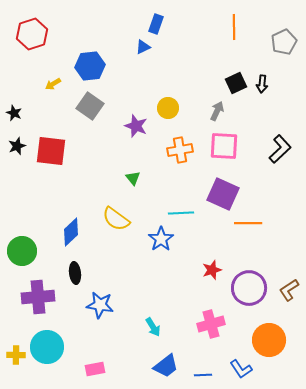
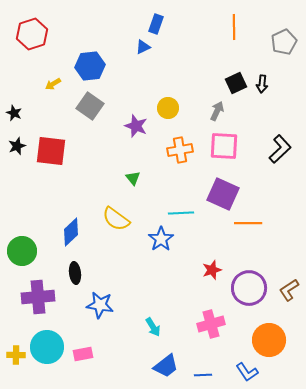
pink rectangle at (95, 369): moved 12 px left, 15 px up
blue L-shape at (241, 369): moved 6 px right, 3 px down
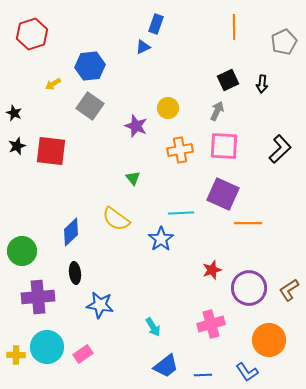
black square at (236, 83): moved 8 px left, 3 px up
pink rectangle at (83, 354): rotated 24 degrees counterclockwise
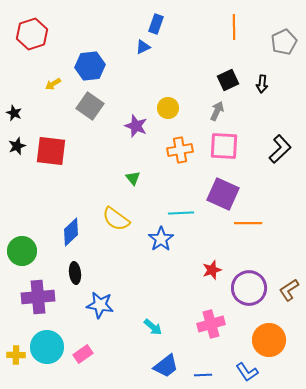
cyan arrow at (153, 327): rotated 18 degrees counterclockwise
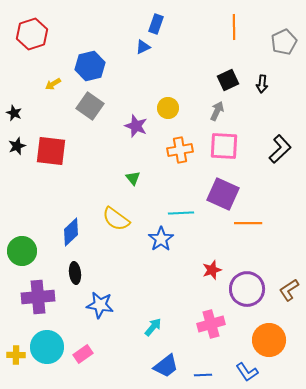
blue hexagon at (90, 66): rotated 8 degrees counterclockwise
purple circle at (249, 288): moved 2 px left, 1 px down
cyan arrow at (153, 327): rotated 90 degrees counterclockwise
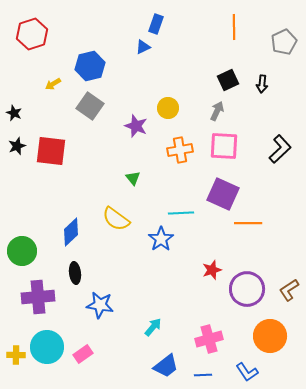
pink cross at (211, 324): moved 2 px left, 15 px down
orange circle at (269, 340): moved 1 px right, 4 px up
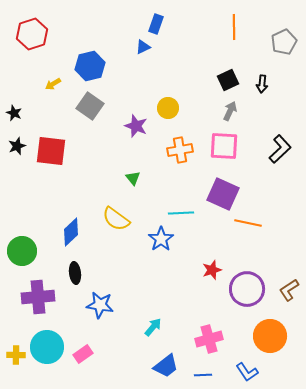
gray arrow at (217, 111): moved 13 px right
orange line at (248, 223): rotated 12 degrees clockwise
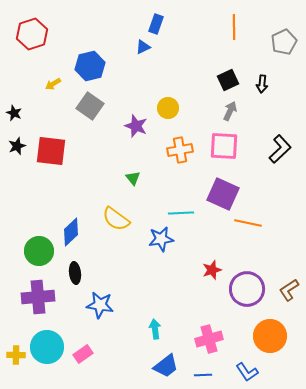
blue star at (161, 239): rotated 25 degrees clockwise
green circle at (22, 251): moved 17 px right
cyan arrow at (153, 327): moved 2 px right, 2 px down; rotated 48 degrees counterclockwise
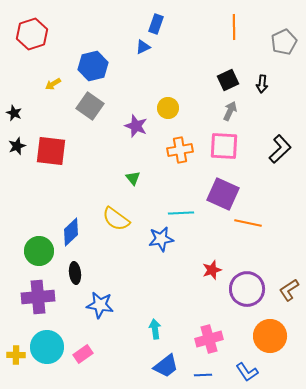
blue hexagon at (90, 66): moved 3 px right
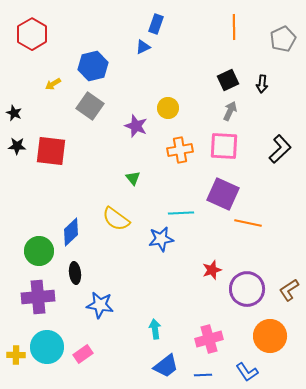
red hexagon at (32, 34): rotated 12 degrees counterclockwise
gray pentagon at (284, 42): moved 1 px left, 3 px up
black star at (17, 146): rotated 24 degrees clockwise
